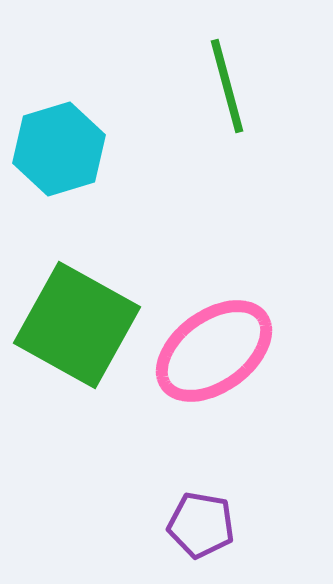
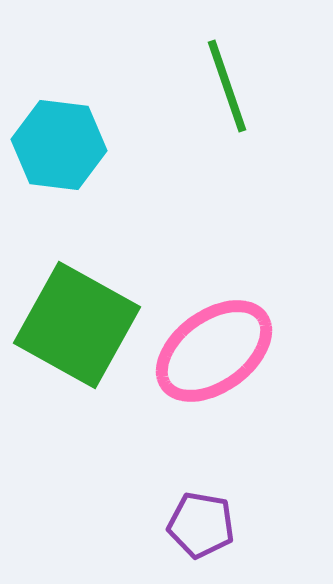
green line: rotated 4 degrees counterclockwise
cyan hexagon: moved 4 px up; rotated 24 degrees clockwise
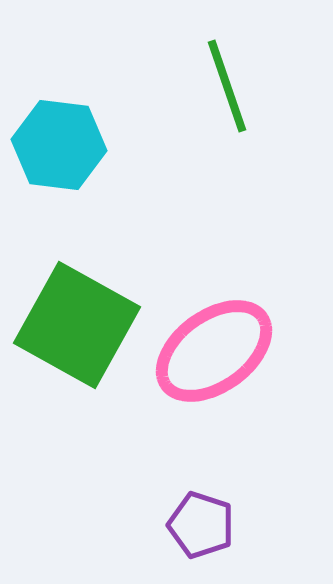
purple pentagon: rotated 8 degrees clockwise
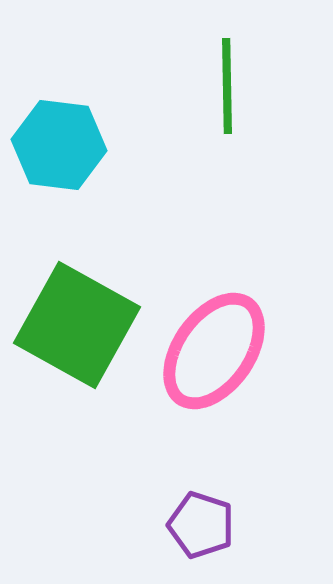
green line: rotated 18 degrees clockwise
pink ellipse: rotated 19 degrees counterclockwise
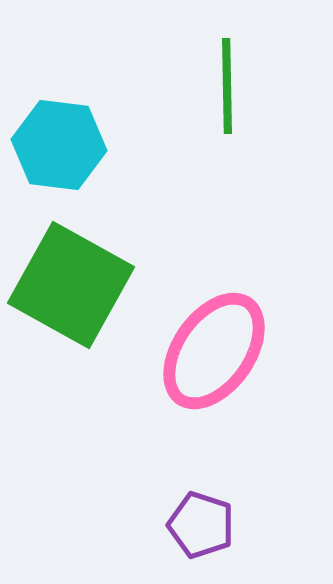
green square: moved 6 px left, 40 px up
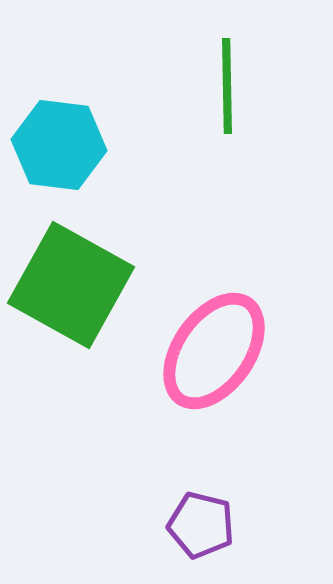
purple pentagon: rotated 4 degrees counterclockwise
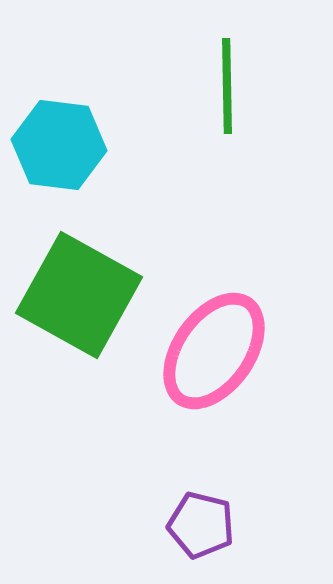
green square: moved 8 px right, 10 px down
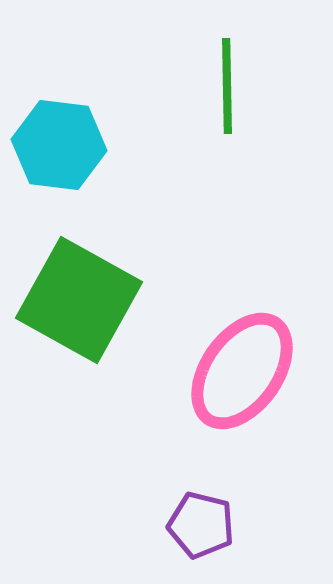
green square: moved 5 px down
pink ellipse: moved 28 px right, 20 px down
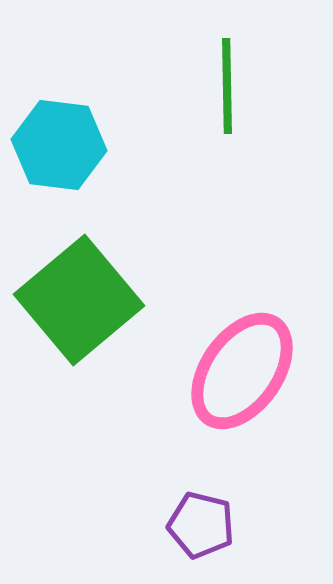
green square: rotated 21 degrees clockwise
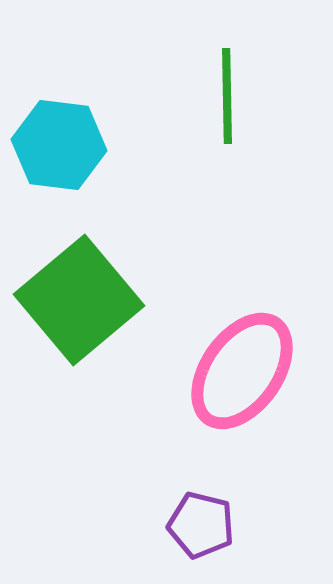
green line: moved 10 px down
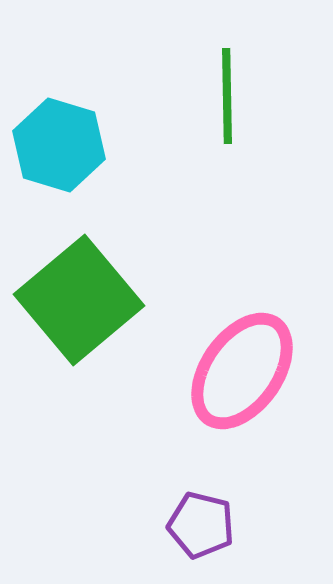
cyan hexagon: rotated 10 degrees clockwise
